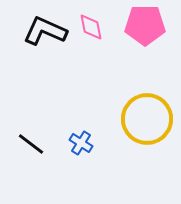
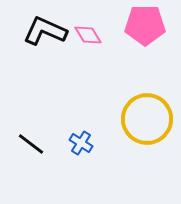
pink diamond: moved 3 px left, 8 px down; rotated 20 degrees counterclockwise
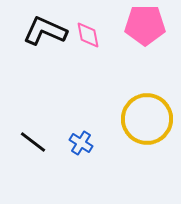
pink diamond: rotated 20 degrees clockwise
black line: moved 2 px right, 2 px up
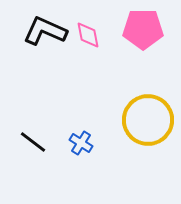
pink pentagon: moved 2 px left, 4 px down
yellow circle: moved 1 px right, 1 px down
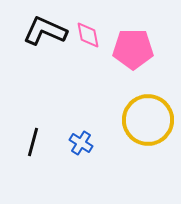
pink pentagon: moved 10 px left, 20 px down
black line: rotated 68 degrees clockwise
